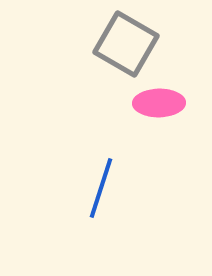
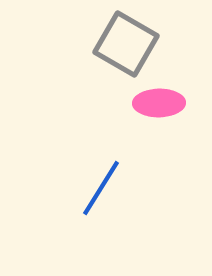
blue line: rotated 14 degrees clockwise
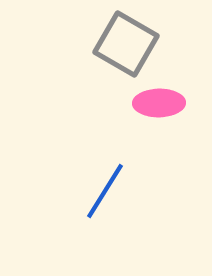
blue line: moved 4 px right, 3 px down
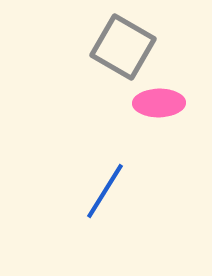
gray square: moved 3 px left, 3 px down
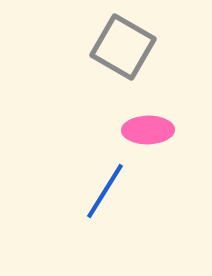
pink ellipse: moved 11 px left, 27 px down
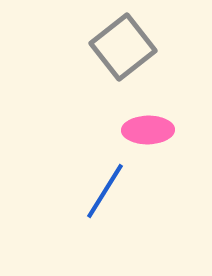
gray square: rotated 22 degrees clockwise
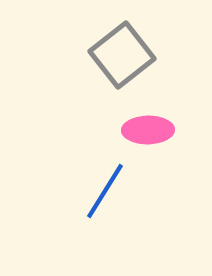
gray square: moved 1 px left, 8 px down
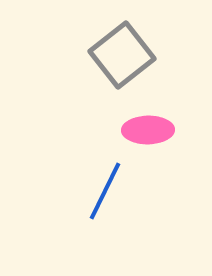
blue line: rotated 6 degrees counterclockwise
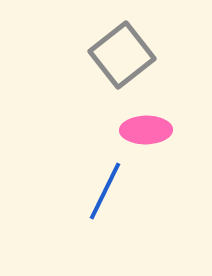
pink ellipse: moved 2 px left
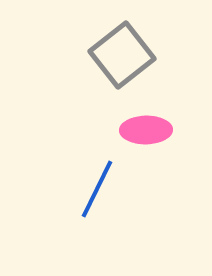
blue line: moved 8 px left, 2 px up
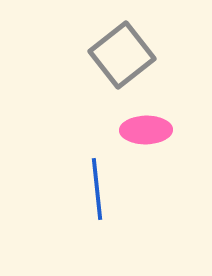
blue line: rotated 32 degrees counterclockwise
